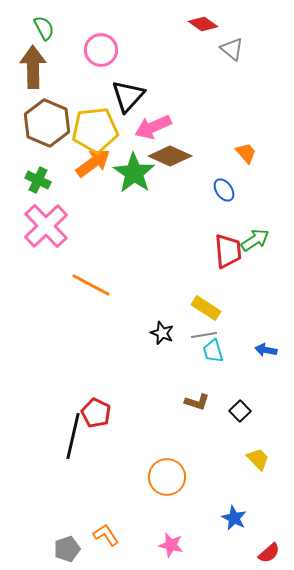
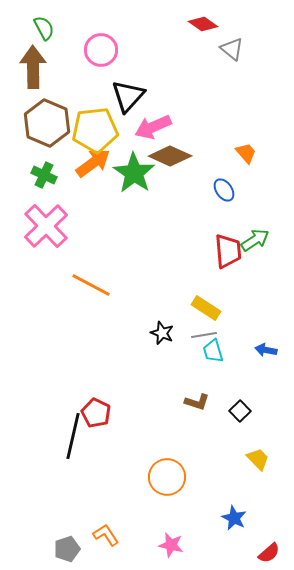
green cross: moved 6 px right, 5 px up
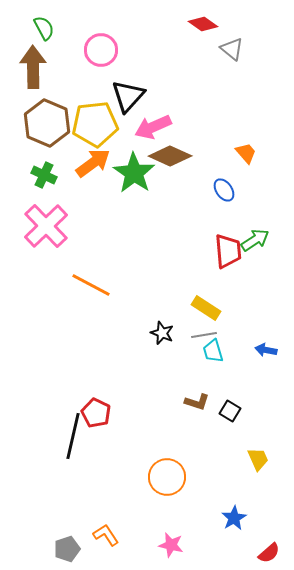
yellow pentagon: moved 6 px up
black square: moved 10 px left; rotated 15 degrees counterclockwise
yellow trapezoid: rotated 20 degrees clockwise
blue star: rotated 15 degrees clockwise
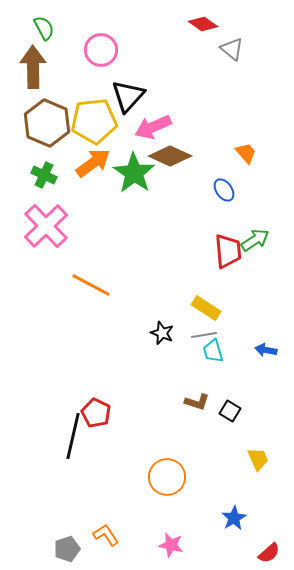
yellow pentagon: moved 1 px left, 3 px up
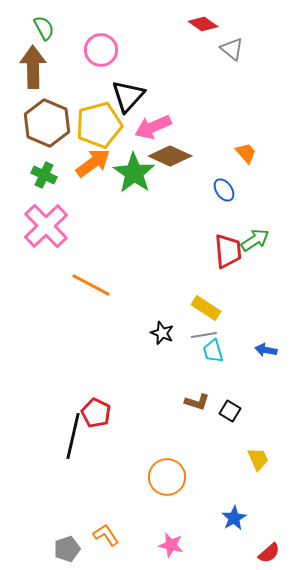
yellow pentagon: moved 5 px right, 4 px down; rotated 9 degrees counterclockwise
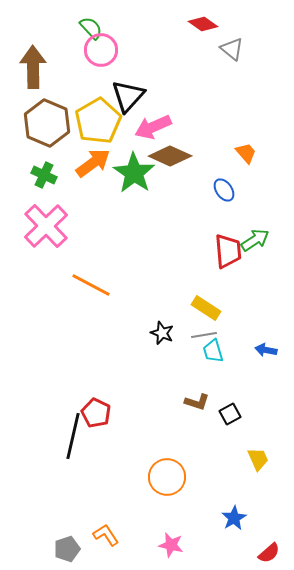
green semicircle: moved 47 px right; rotated 15 degrees counterclockwise
yellow pentagon: moved 1 px left, 4 px up; rotated 15 degrees counterclockwise
black square: moved 3 px down; rotated 30 degrees clockwise
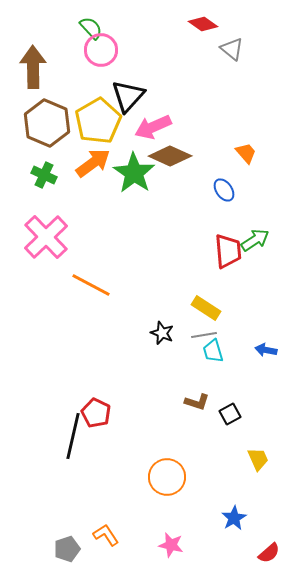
pink cross: moved 11 px down
